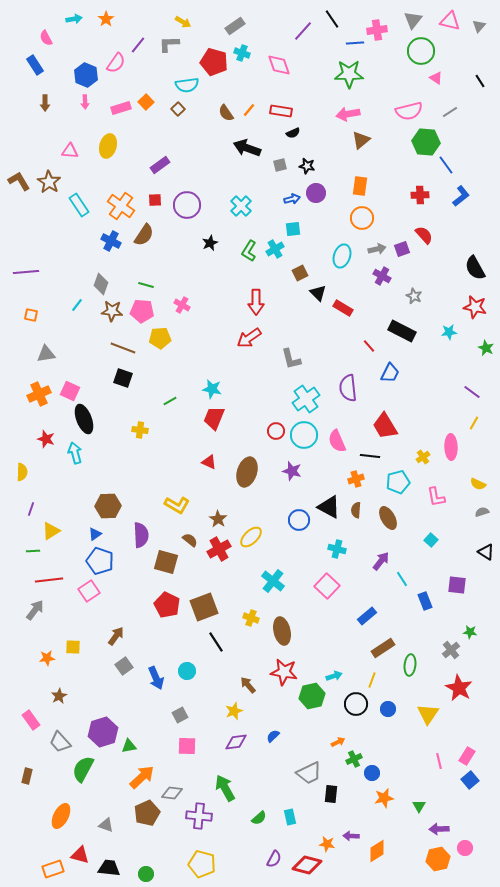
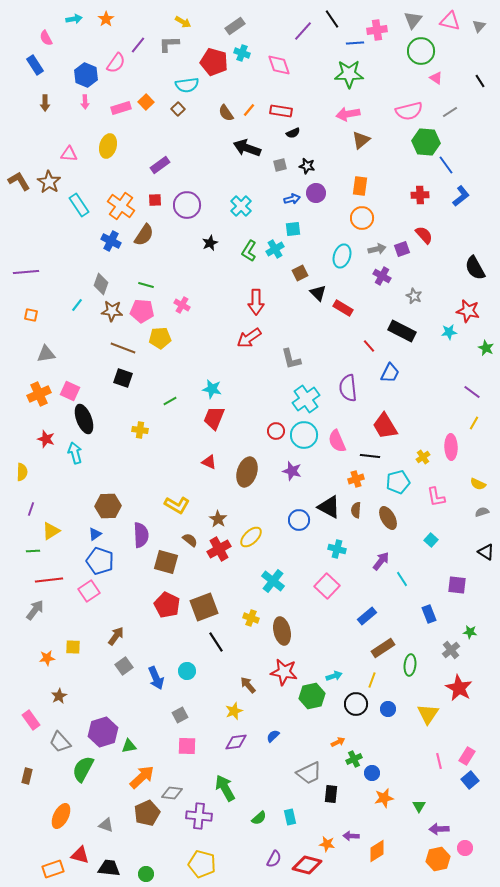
pink triangle at (70, 151): moved 1 px left, 3 px down
red star at (475, 307): moved 7 px left, 4 px down
blue rectangle at (425, 601): moved 4 px right, 13 px down
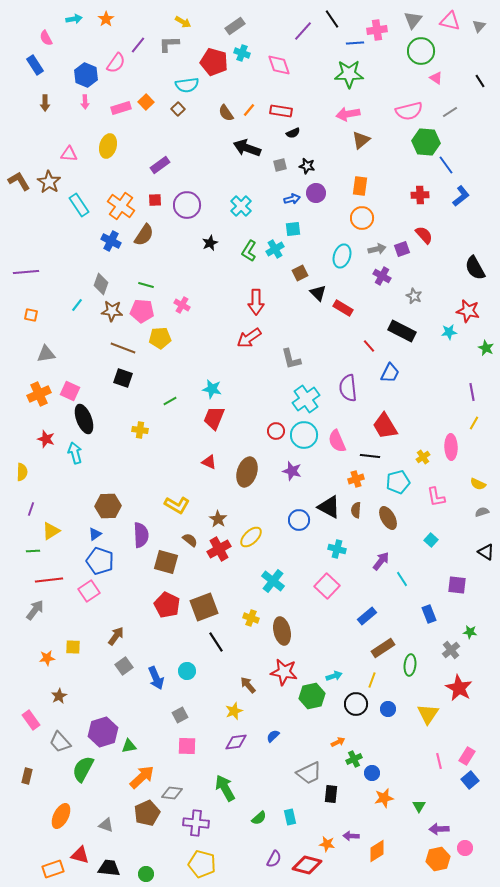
purple line at (472, 392): rotated 42 degrees clockwise
purple cross at (199, 816): moved 3 px left, 7 px down
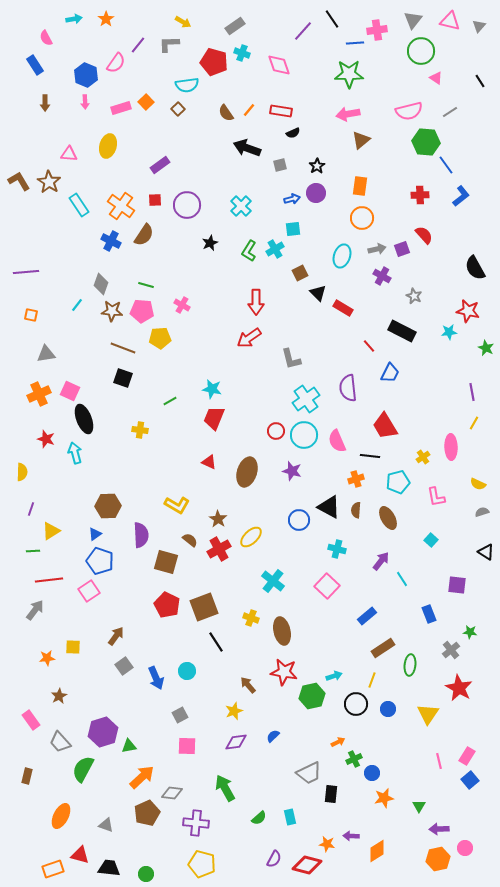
black star at (307, 166): moved 10 px right; rotated 28 degrees clockwise
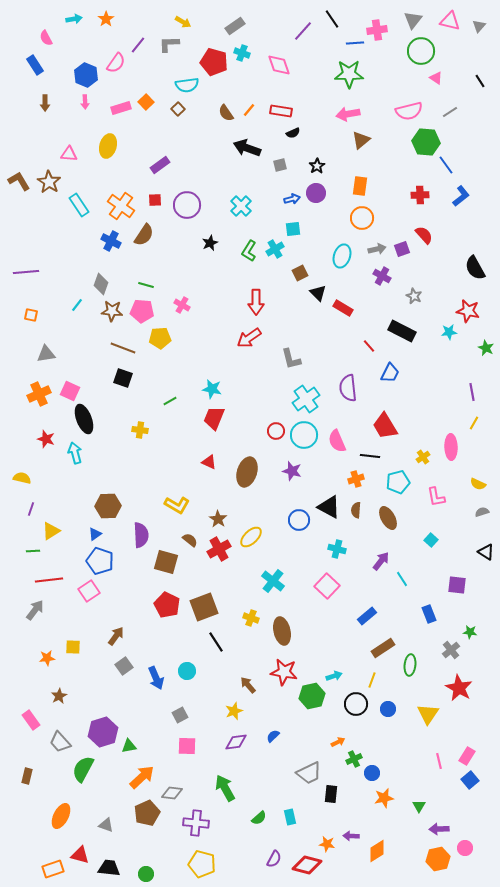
yellow semicircle at (22, 472): moved 6 px down; rotated 78 degrees counterclockwise
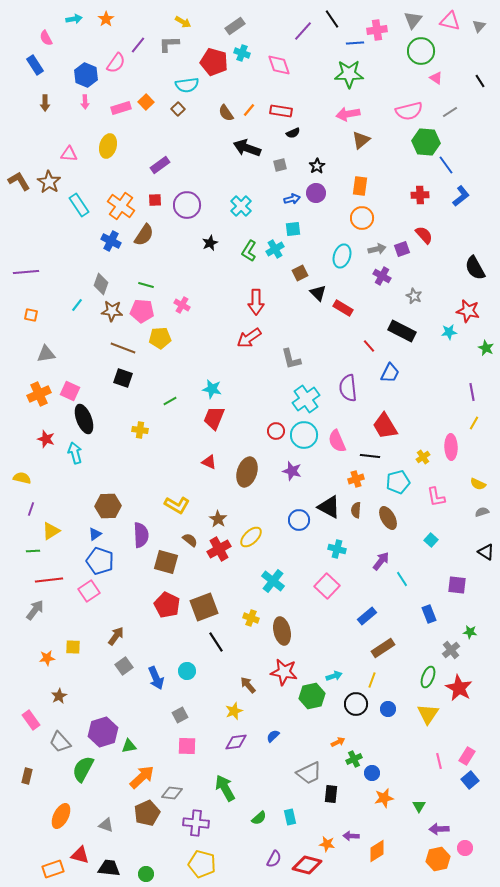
green ellipse at (410, 665): moved 18 px right, 12 px down; rotated 15 degrees clockwise
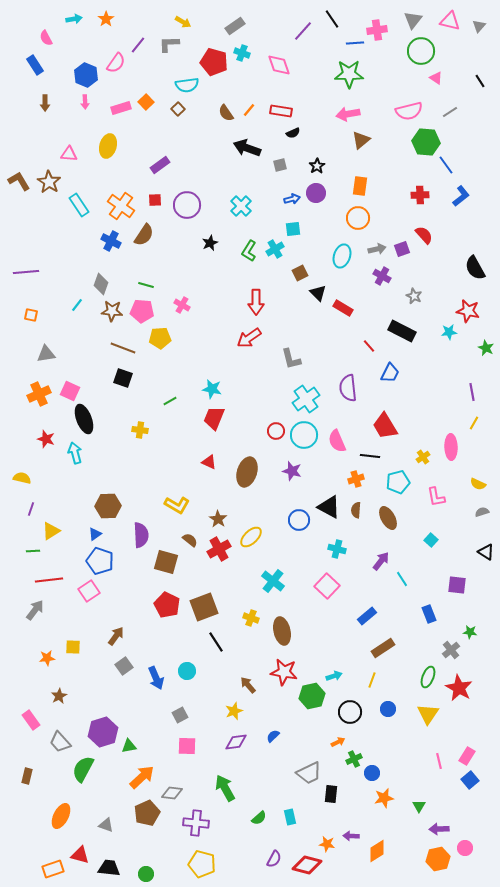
orange circle at (362, 218): moved 4 px left
black circle at (356, 704): moved 6 px left, 8 px down
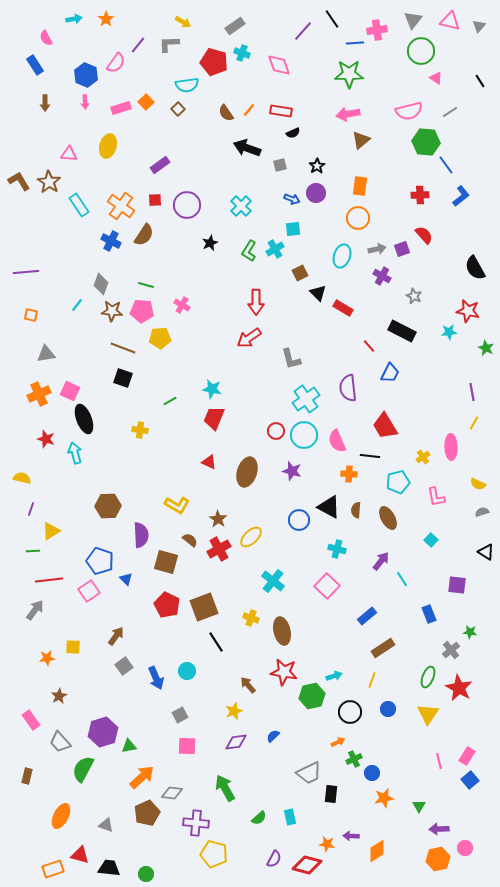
blue arrow at (292, 199): rotated 35 degrees clockwise
orange cross at (356, 479): moved 7 px left, 5 px up; rotated 21 degrees clockwise
blue triangle at (95, 534): moved 31 px right, 45 px down; rotated 40 degrees counterclockwise
yellow pentagon at (202, 864): moved 12 px right, 10 px up
